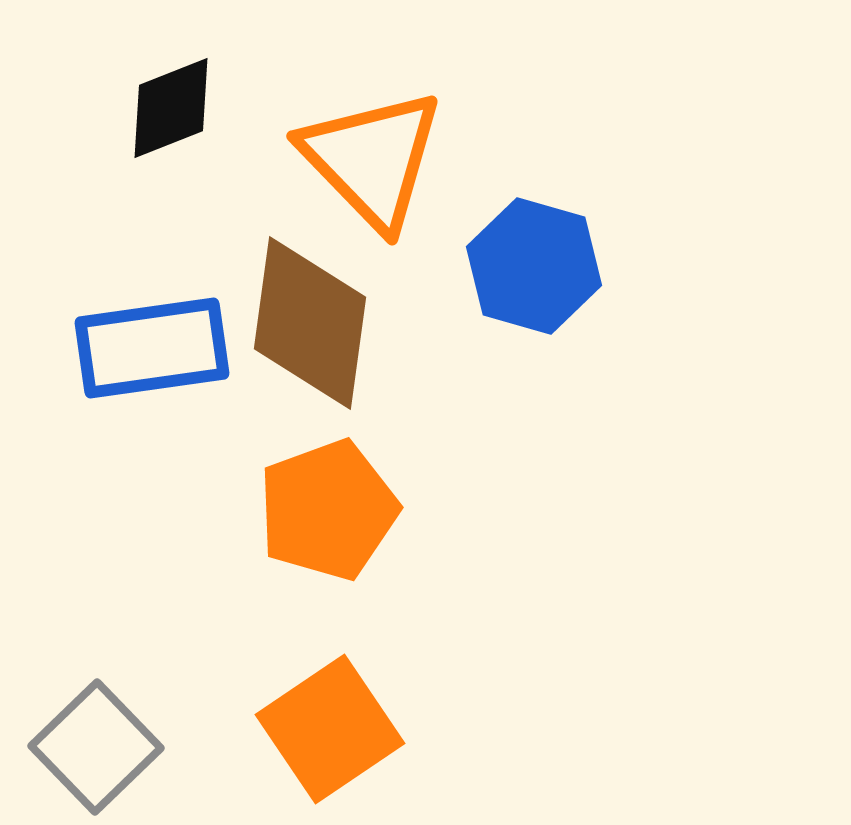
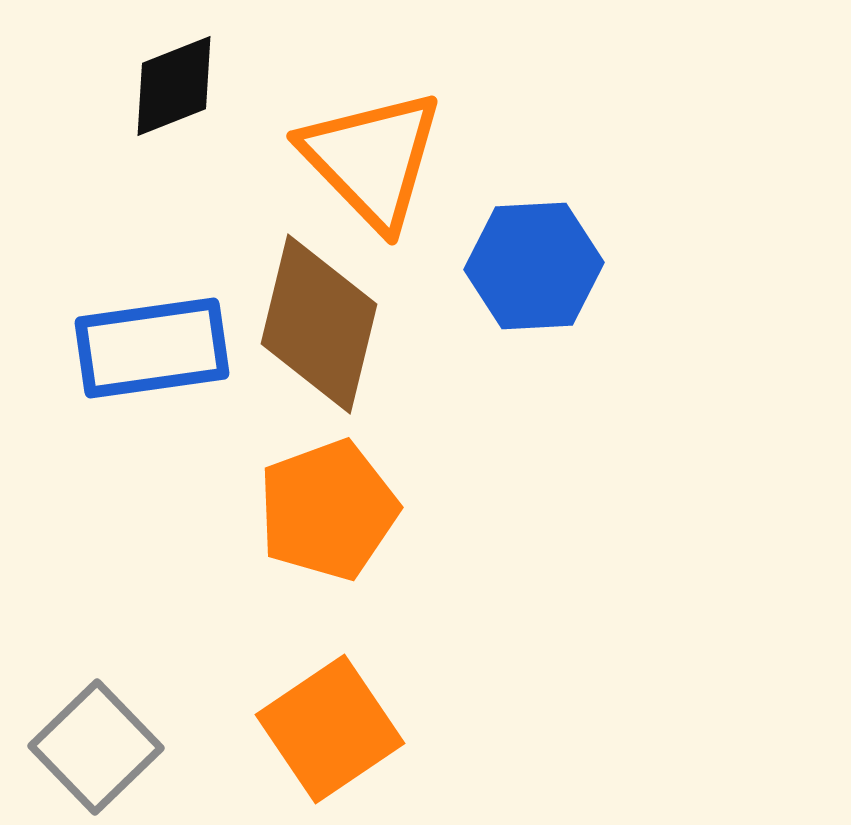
black diamond: moved 3 px right, 22 px up
blue hexagon: rotated 19 degrees counterclockwise
brown diamond: moved 9 px right, 1 px down; rotated 6 degrees clockwise
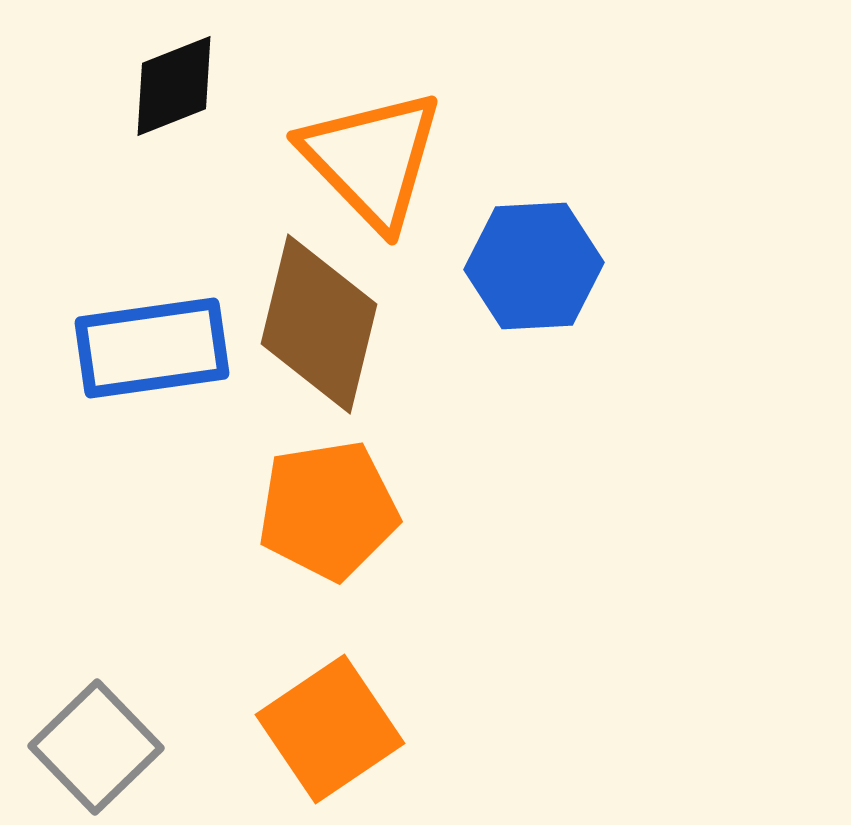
orange pentagon: rotated 11 degrees clockwise
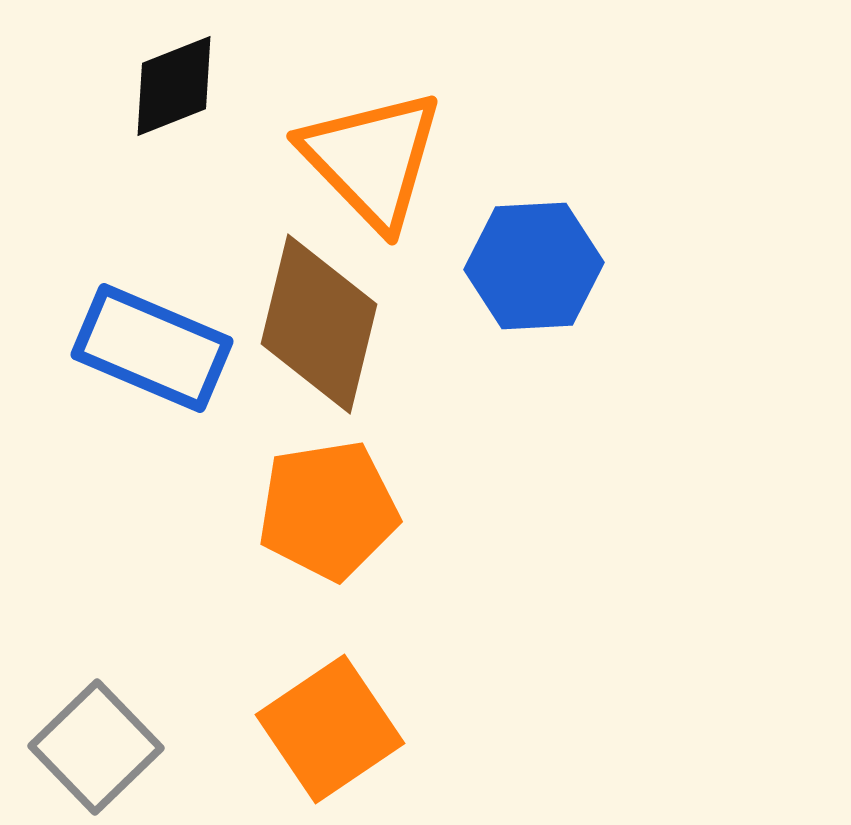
blue rectangle: rotated 31 degrees clockwise
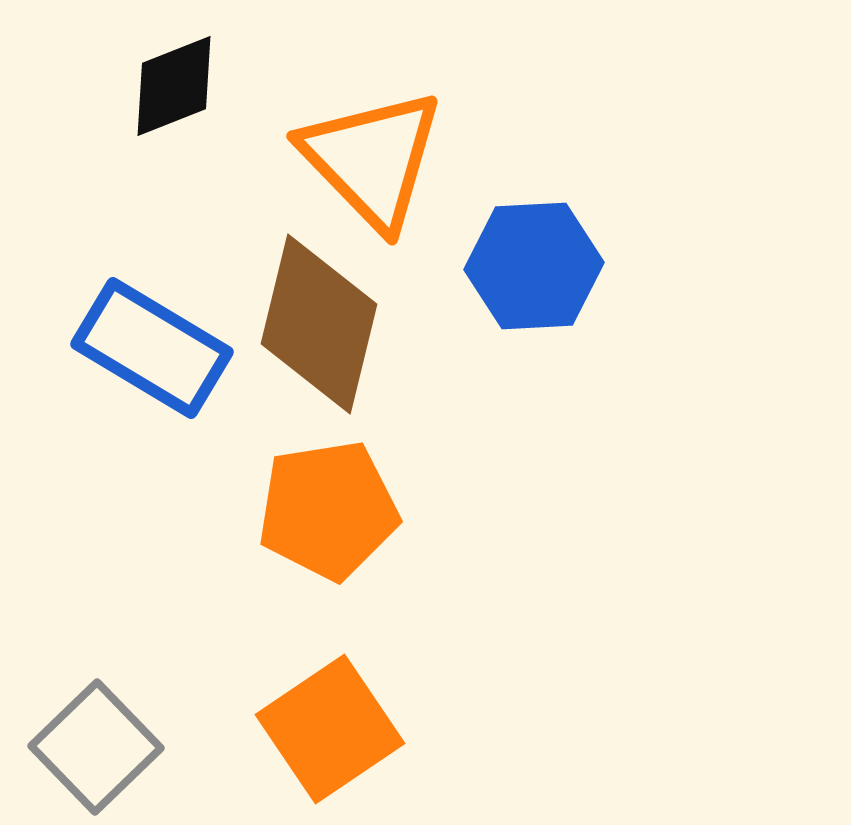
blue rectangle: rotated 8 degrees clockwise
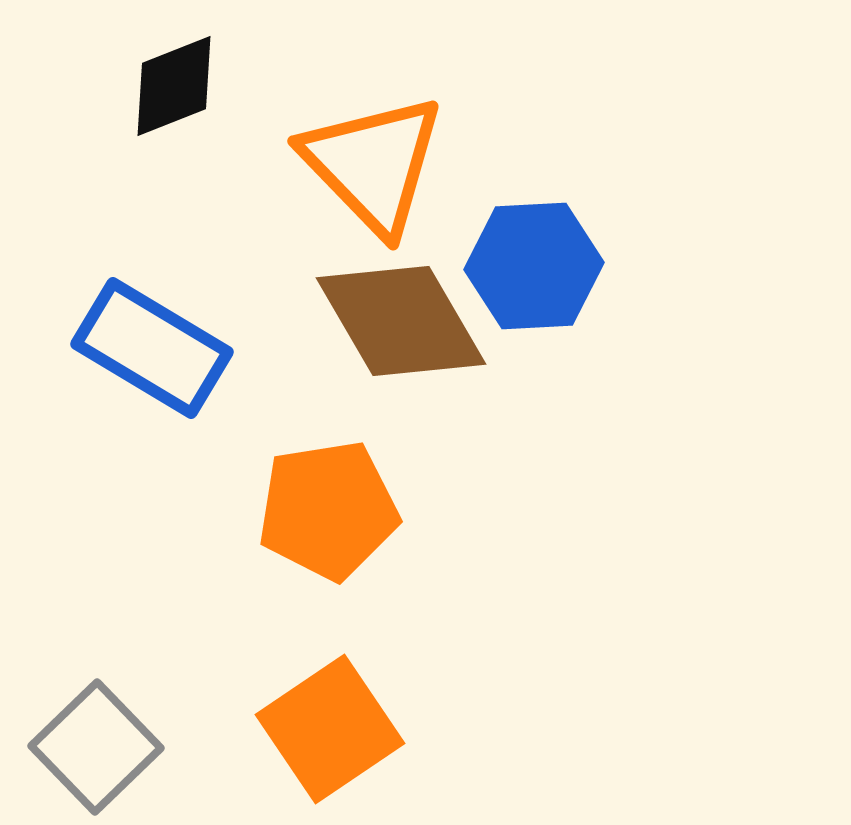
orange triangle: moved 1 px right, 5 px down
brown diamond: moved 82 px right, 3 px up; rotated 44 degrees counterclockwise
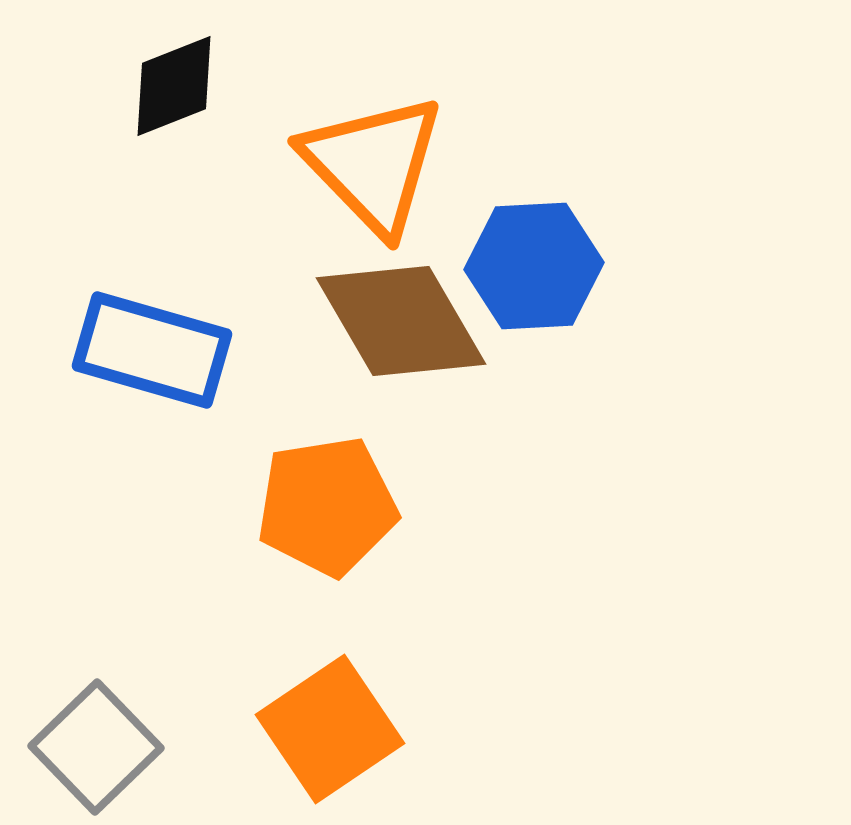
blue rectangle: moved 2 px down; rotated 15 degrees counterclockwise
orange pentagon: moved 1 px left, 4 px up
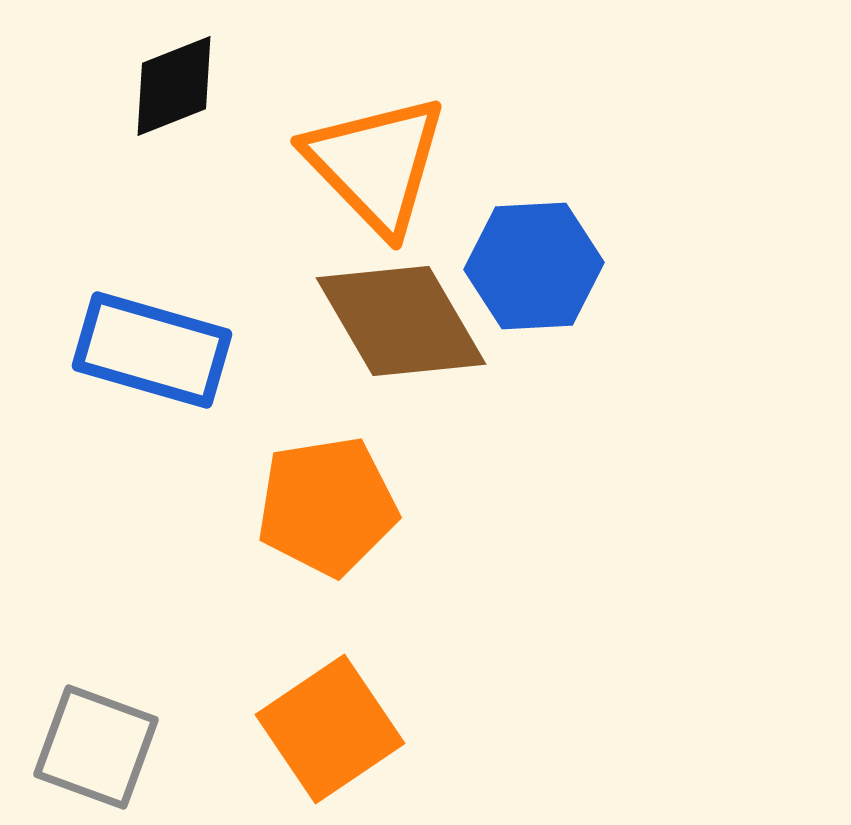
orange triangle: moved 3 px right
gray square: rotated 26 degrees counterclockwise
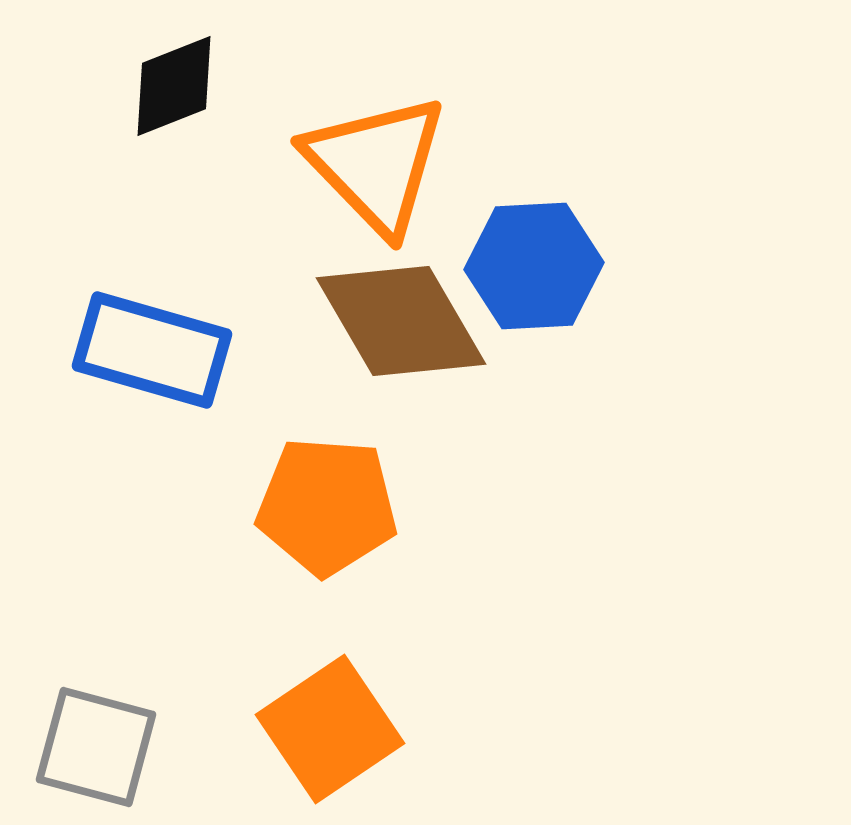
orange pentagon: rotated 13 degrees clockwise
gray square: rotated 5 degrees counterclockwise
